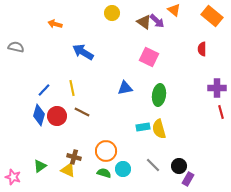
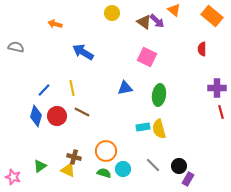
pink square: moved 2 px left
blue diamond: moved 3 px left, 1 px down
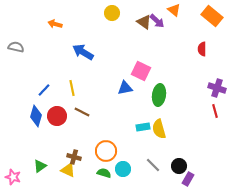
pink square: moved 6 px left, 14 px down
purple cross: rotated 18 degrees clockwise
red line: moved 6 px left, 1 px up
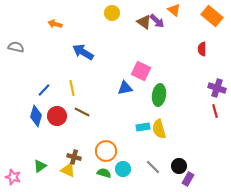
gray line: moved 2 px down
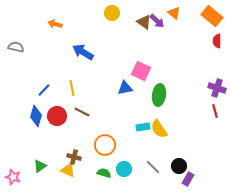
orange triangle: moved 3 px down
red semicircle: moved 15 px right, 8 px up
yellow semicircle: rotated 18 degrees counterclockwise
orange circle: moved 1 px left, 6 px up
cyan circle: moved 1 px right
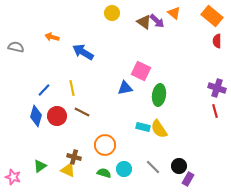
orange arrow: moved 3 px left, 13 px down
cyan rectangle: rotated 24 degrees clockwise
